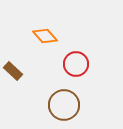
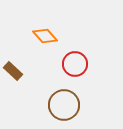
red circle: moved 1 px left
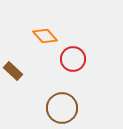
red circle: moved 2 px left, 5 px up
brown circle: moved 2 px left, 3 px down
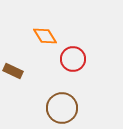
orange diamond: rotated 10 degrees clockwise
brown rectangle: rotated 18 degrees counterclockwise
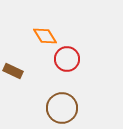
red circle: moved 6 px left
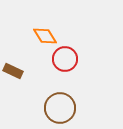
red circle: moved 2 px left
brown circle: moved 2 px left
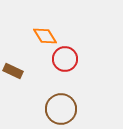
brown circle: moved 1 px right, 1 px down
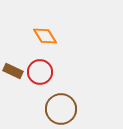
red circle: moved 25 px left, 13 px down
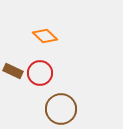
orange diamond: rotated 15 degrees counterclockwise
red circle: moved 1 px down
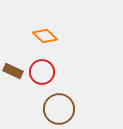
red circle: moved 2 px right, 1 px up
brown circle: moved 2 px left
